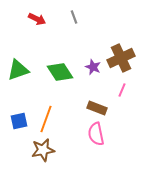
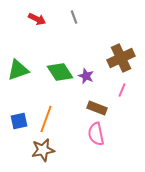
purple star: moved 7 px left, 9 px down
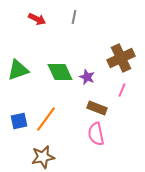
gray line: rotated 32 degrees clockwise
green diamond: rotated 8 degrees clockwise
purple star: moved 1 px right, 1 px down
orange line: rotated 16 degrees clockwise
brown star: moved 7 px down
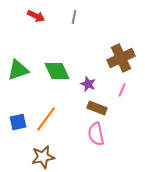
red arrow: moved 1 px left, 3 px up
green diamond: moved 3 px left, 1 px up
purple star: moved 1 px right, 7 px down
blue square: moved 1 px left, 1 px down
